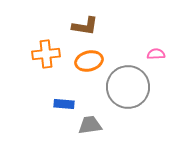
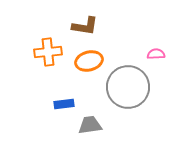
orange cross: moved 2 px right, 2 px up
blue rectangle: rotated 12 degrees counterclockwise
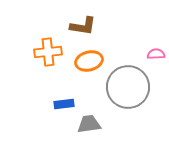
brown L-shape: moved 2 px left
gray trapezoid: moved 1 px left, 1 px up
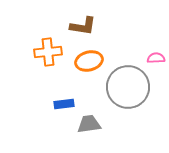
pink semicircle: moved 4 px down
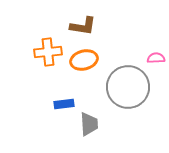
orange ellipse: moved 5 px left, 1 px up
gray trapezoid: rotated 95 degrees clockwise
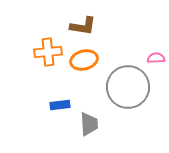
blue rectangle: moved 4 px left, 1 px down
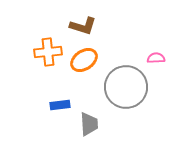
brown L-shape: rotated 8 degrees clockwise
orange ellipse: rotated 20 degrees counterclockwise
gray circle: moved 2 px left
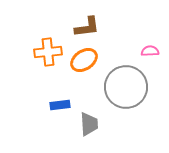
brown L-shape: moved 4 px right, 1 px down; rotated 24 degrees counterclockwise
pink semicircle: moved 6 px left, 7 px up
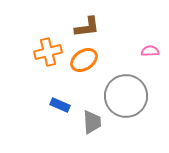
orange cross: rotated 8 degrees counterclockwise
gray circle: moved 9 px down
blue rectangle: rotated 30 degrees clockwise
gray trapezoid: moved 3 px right, 2 px up
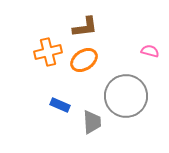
brown L-shape: moved 2 px left
pink semicircle: rotated 18 degrees clockwise
